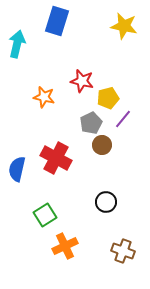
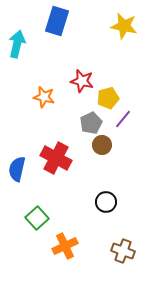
green square: moved 8 px left, 3 px down; rotated 10 degrees counterclockwise
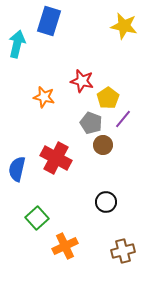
blue rectangle: moved 8 px left
yellow pentagon: rotated 20 degrees counterclockwise
gray pentagon: rotated 25 degrees counterclockwise
brown circle: moved 1 px right
brown cross: rotated 35 degrees counterclockwise
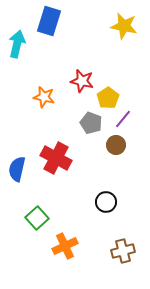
brown circle: moved 13 px right
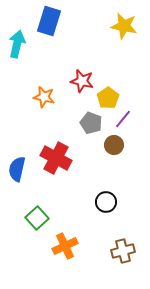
brown circle: moved 2 px left
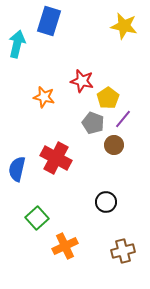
gray pentagon: moved 2 px right
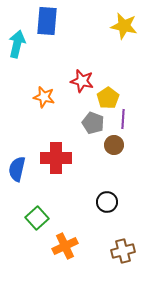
blue rectangle: moved 2 px left; rotated 12 degrees counterclockwise
purple line: rotated 36 degrees counterclockwise
red cross: rotated 28 degrees counterclockwise
black circle: moved 1 px right
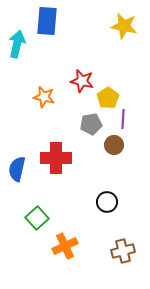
gray pentagon: moved 2 px left, 1 px down; rotated 30 degrees counterclockwise
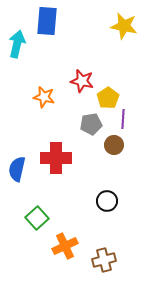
black circle: moved 1 px up
brown cross: moved 19 px left, 9 px down
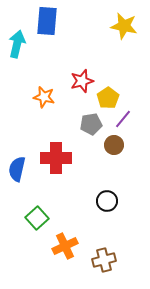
red star: rotated 30 degrees counterclockwise
purple line: rotated 36 degrees clockwise
